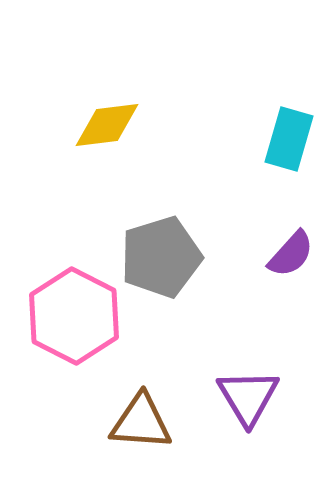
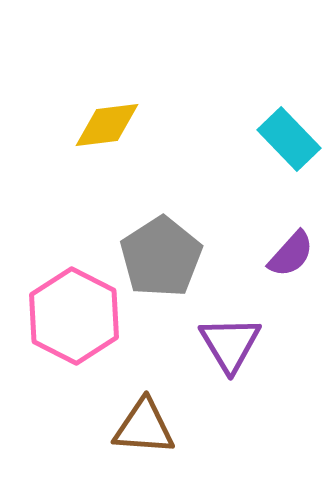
cyan rectangle: rotated 60 degrees counterclockwise
gray pentagon: rotated 16 degrees counterclockwise
purple triangle: moved 18 px left, 53 px up
brown triangle: moved 3 px right, 5 px down
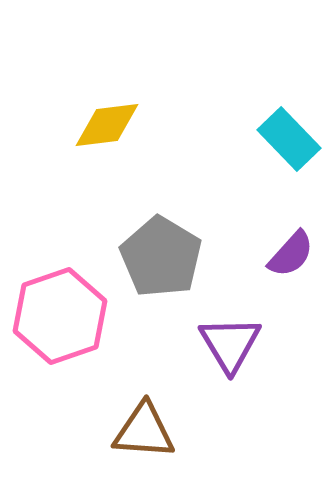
gray pentagon: rotated 8 degrees counterclockwise
pink hexagon: moved 14 px left; rotated 14 degrees clockwise
brown triangle: moved 4 px down
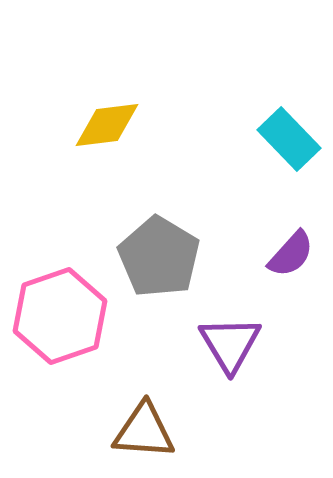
gray pentagon: moved 2 px left
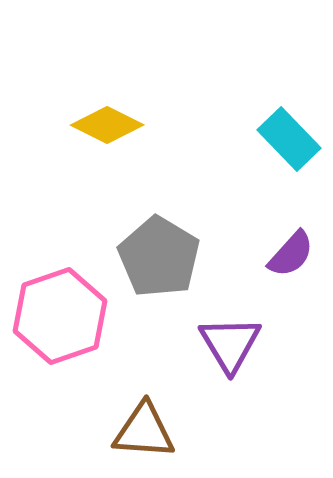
yellow diamond: rotated 34 degrees clockwise
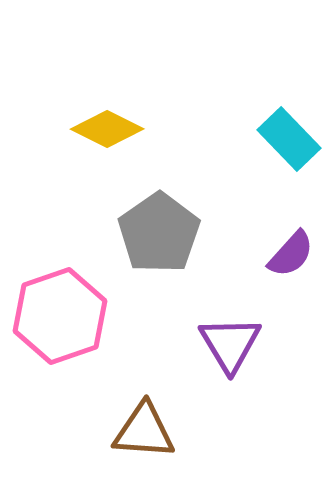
yellow diamond: moved 4 px down
gray pentagon: moved 24 px up; rotated 6 degrees clockwise
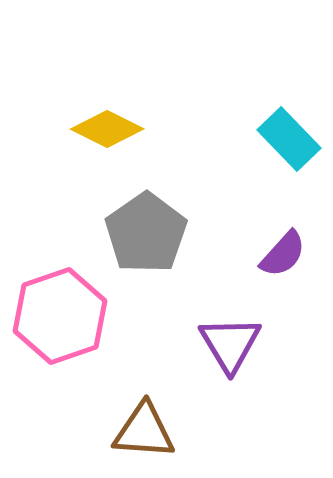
gray pentagon: moved 13 px left
purple semicircle: moved 8 px left
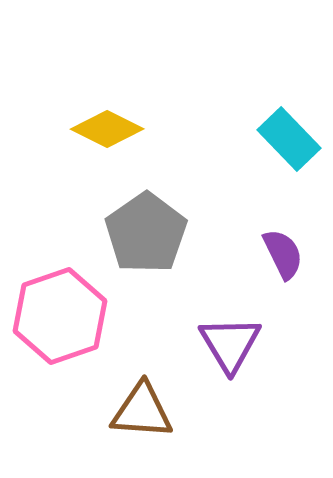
purple semicircle: rotated 68 degrees counterclockwise
brown triangle: moved 2 px left, 20 px up
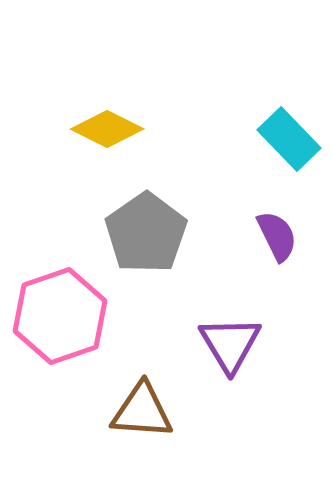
purple semicircle: moved 6 px left, 18 px up
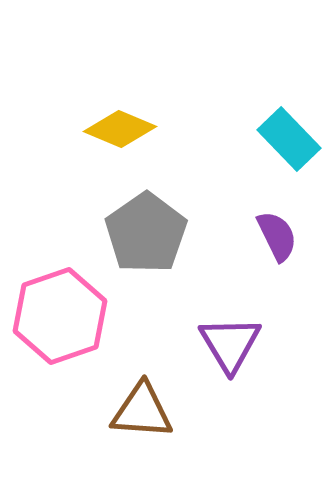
yellow diamond: moved 13 px right; rotated 4 degrees counterclockwise
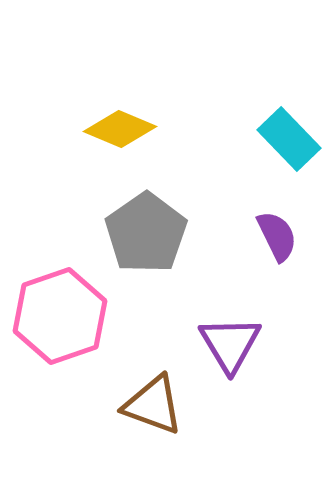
brown triangle: moved 11 px right, 6 px up; rotated 16 degrees clockwise
